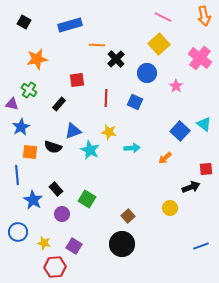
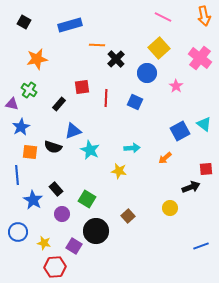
yellow square at (159, 44): moved 4 px down
red square at (77, 80): moved 5 px right, 7 px down
blue square at (180, 131): rotated 18 degrees clockwise
yellow star at (109, 132): moved 10 px right, 39 px down
black circle at (122, 244): moved 26 px left, 13 px up
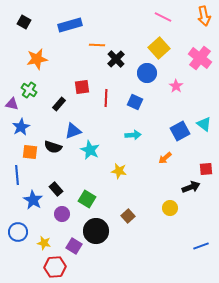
cyan arrow at (132, 148): moved 1 px right, 13 px up
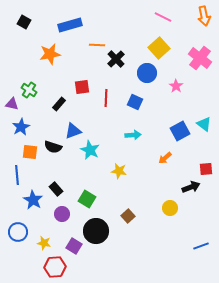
orange star at (37, 59): moved 13 px right, 5 px up
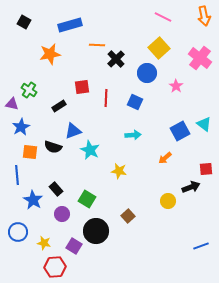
black rectangle at (59, 104): moved 2 px down; rotated 16 degrees clockwise
yellow circle at (170, 208): moved 2 px left, 7 px up
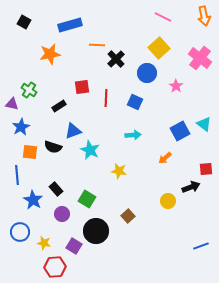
blue circle at (18, 232): moved 2 px right
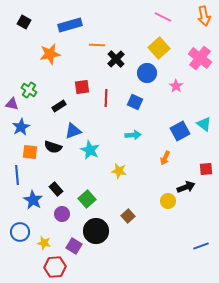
orange arrow at (165, 158): rotated 24 degrees counterclockwise
black arrow at (191, 187): moved 5 px left
green square at (87, 199): rotated 18 degrees clockwise
